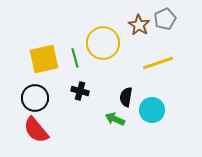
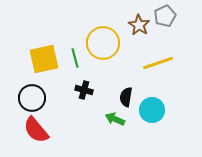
gray pentagon: moved 3 px up
black cross: moved 4 px right, 1 px up
black circle: moved 3 px left
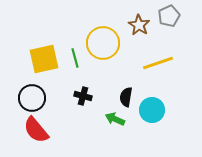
gray pentagon: moved 4 px right
black cross: moved 1 px left, 6 px down
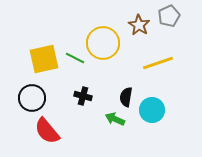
green line: rotated 48 degrees counterclockwise
red semicircle: moved 11 px right, 1 px down
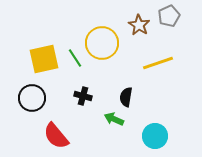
yellow circle: moved 1 px left
green line: rotated 30 degrees clockwise
cyan circle: moved 3 px right, 26 px down
green arrow: moved 1 px left
red semicircle: moved 9 px right, 5 px down
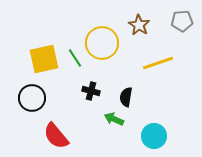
gray pentagon: moved 13 px right, 5 px down; rotated 20 degrees clockwise
black cross: moved 8 px right, 5 px up
cyan circle: moved 1 px left
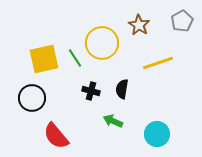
gray pentagon: rotated 25 degrees counterclockwise
black semicircle: moved 4 px left, 8 px up
green arrow: moved 1 px left, 2 px down
cyan circle: moved 3 px right, 2 px up
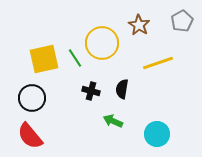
red semicircle: moved 26 px left
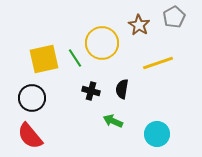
gray pentagon: moved 8 px left, 4 px up
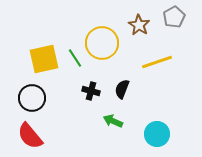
yellow line: moved 1 px left, 1 px up
black semicircle: rotated 12 degrees clockwise
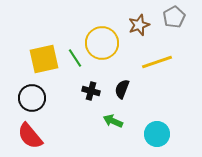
brown star: rotated 20 degrees clockwise
